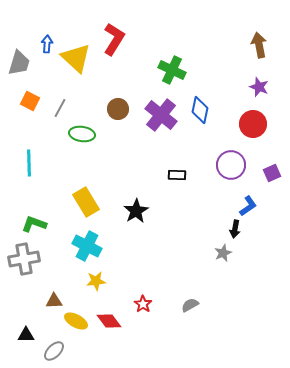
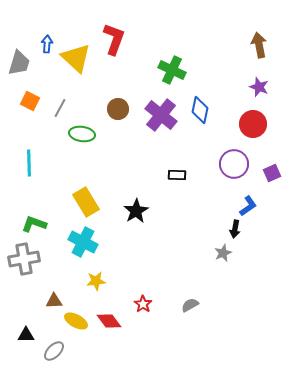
red L-shape: rotated 12 degrees counterclockwise
purple circle: moved 3 px right, 1 px up
cyan cross: moved 4 px left, 4 px up
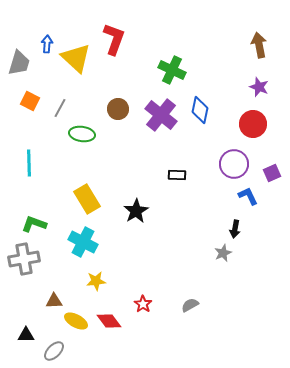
yellow rectangle: moved 1 px right, 3 px up
blue L-shape: moved 10 px up; rotated 80 degrees counterclockwise
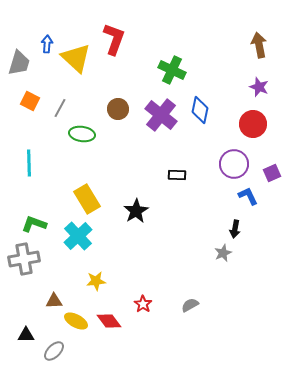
cyan cross: moved 5 px left, 6 px up; rotated 20 degrees clockwise
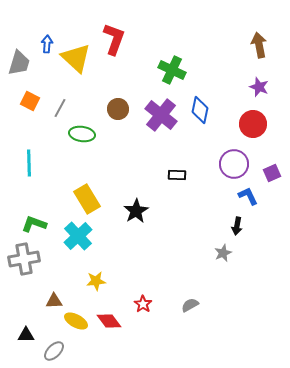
black arrow: moved 2 px right, 3 px up
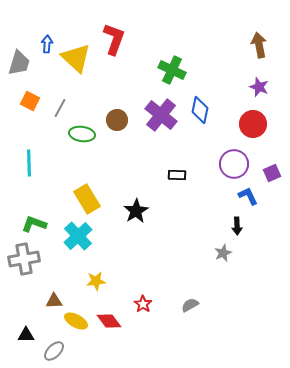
brown circle: moved 1 px left, 11 px down
black arrow: rotated 12 degrees counterclockwise
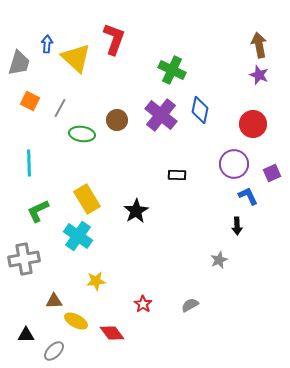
purple star: moved 12 px up
green L-shape: moved 4 px right, 13 px up; rotated 45 degrees counterclockwise
cyan cross: rotated 12 degrees counterclockwise
gray star: moved 4 px left, 7 px down
red diamond: moved 3 px right, 12 px down
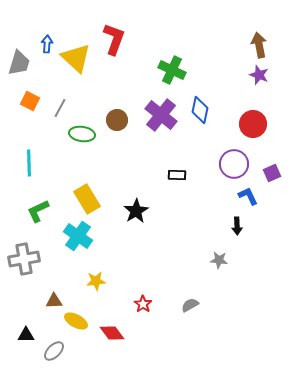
gray star: rotated 30 degrees clockwise
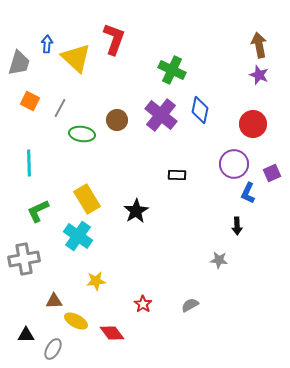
blue L-shape: moved 3 px up; rotated 130 degrees counterclockwise
gray ellipse: moved 1 px left, 2 px up; rotated 15 degrees counterclockwise
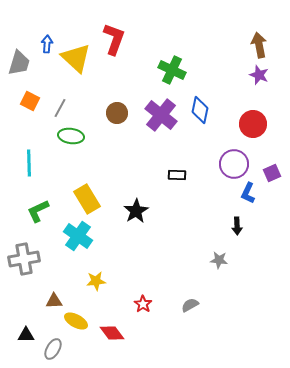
brown circle: moved 7 px up
green ellipse: moved 11 px left, 2 px down
